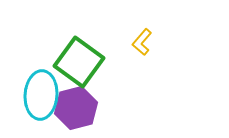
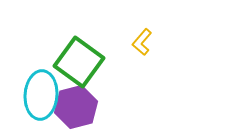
purple hexagon: moved 1 px up
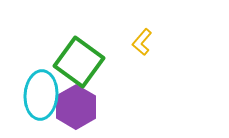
purple hexagon: rotated 15 degrees counterclockwise
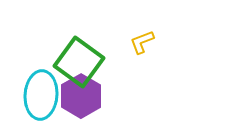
yellow L-shape: rotated 28 degrees clockwise
purple hexagon: moved 5 px right, 11 px up
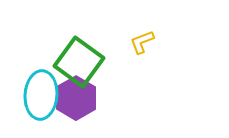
purple hexagon: moved 5 px left, 2 px down
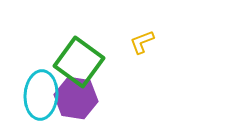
purple hexagon: rotated 21 degrees counterclockwise
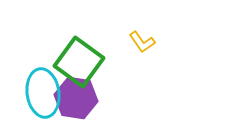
yellow L-shape: rotated 104 degrees counterclockwise
cyan ellipse: moved 2 px right, 2 px up; rotated 12 degrees counterclockwise
